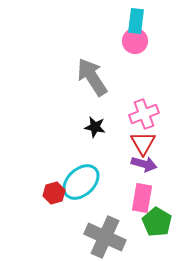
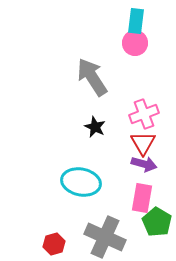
pink circle: moved 2 px down
black star: rotated 15 degrees clockwise
cyan ellipse: rotated 54 degrees clockwise
red hexagon: moved 51 px down
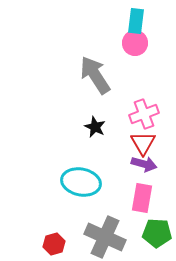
gray arrow: moved 3 px right, 2 px up
green pentagon: moved 11 px down; rotated 28 degrees counterclockwise
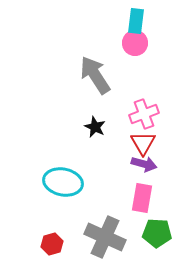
cyan ellipse: moved 18 px left
red hexagon: moved 2 px left
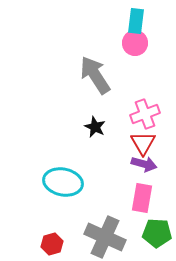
pink cross: moved 1 px right
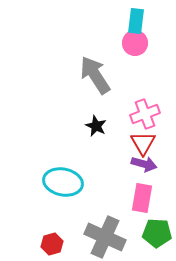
black star: moved 1 px right, 1 px up
